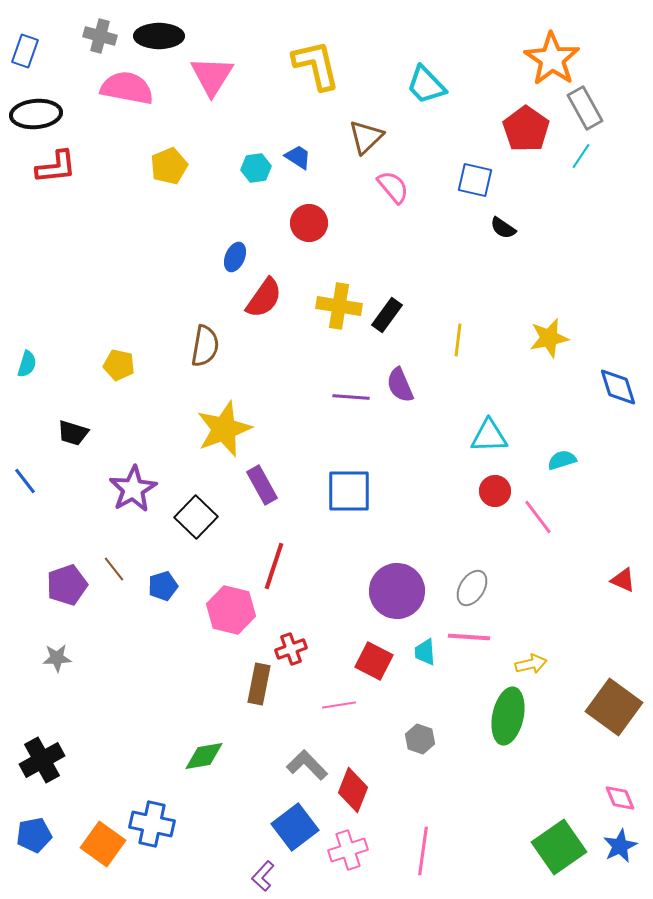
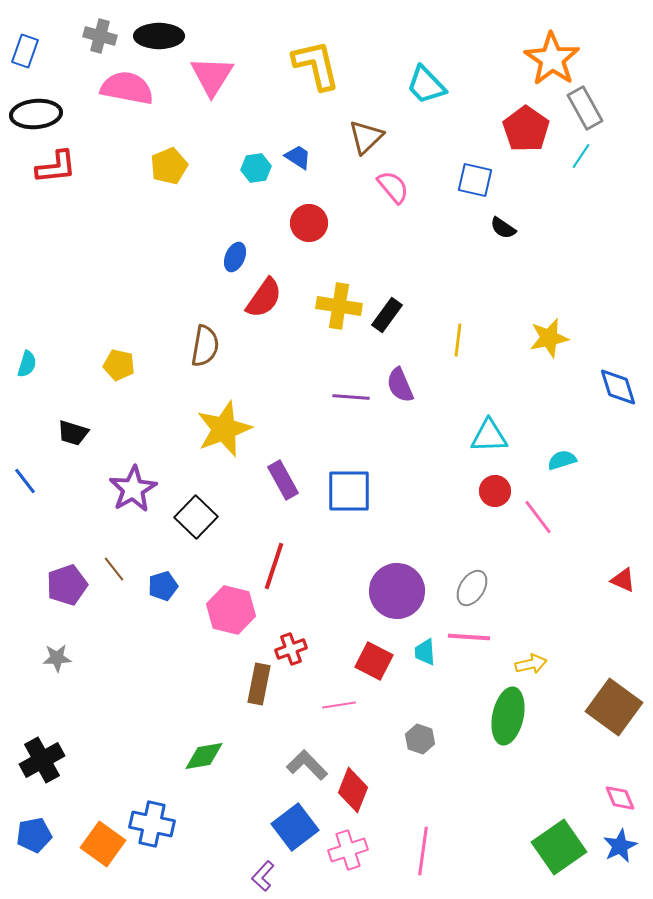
purple rectangle at (262, 485): moved 21 px right, 5 px up
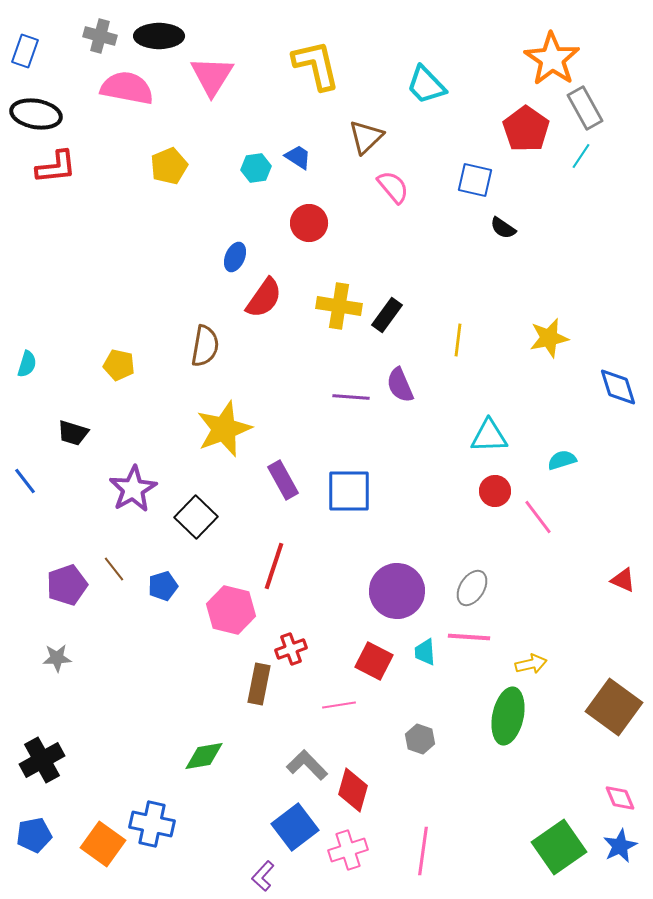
black ellipse at (36, 114): rotated 15 degrees clockwise
red diamond at (353, 790): rotated 6 degrees counterclockwise
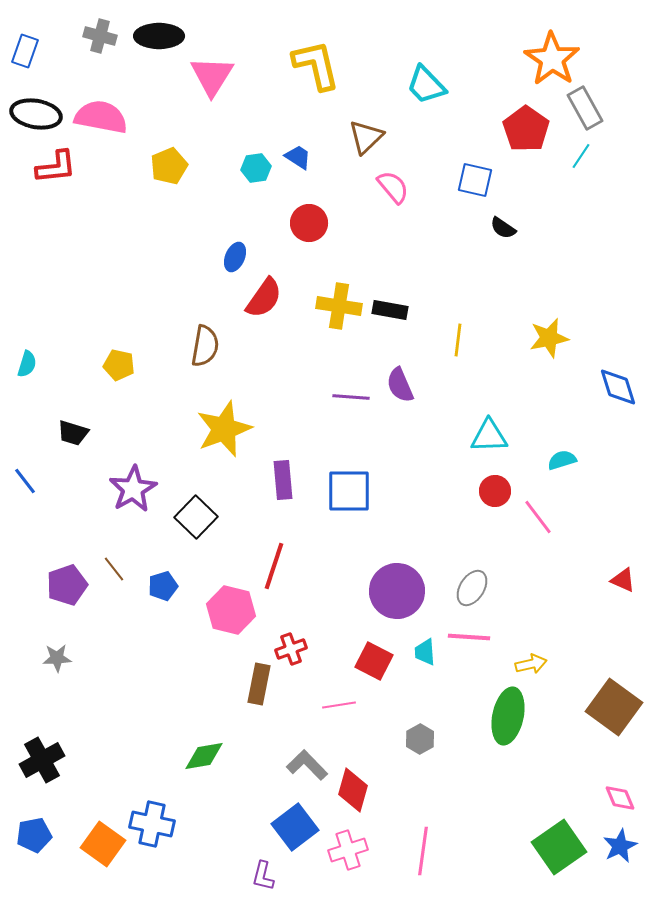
pink semicircle at (127, 88): moved 26 px left, 29 px down
black rectangle at (387, 315): moved 3 px right, 5 px up; rotated 64 degrees clockwise
purple rectangle at (283, 480): rotated 24 degrees clockwise
gray hexagon at (420, 739): rotated 12 degrees clockwise
purple L-shape at (263, 876): rotated 28 degrees counterclockwise
